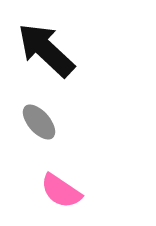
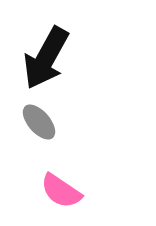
black arrow: moved 8 px down; rotated 104 degrees counterclockwise
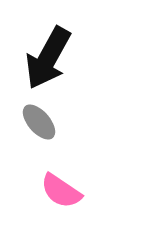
black arrow: moved 2 px right
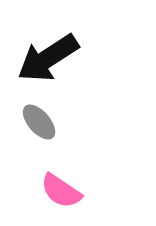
black arrow: rotated 28 degrees clockwise
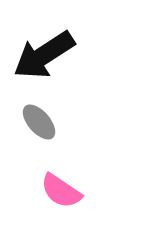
black arrow: moved 4 px left, 3 px up
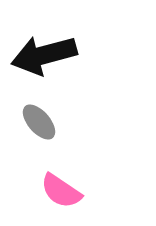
black arrow: rotated 18 degrees clockwise
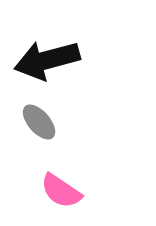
black arrow: moved 3 px right, 5 px down
